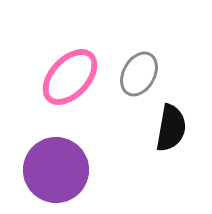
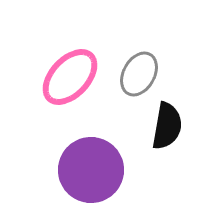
black semicircle: moved 4 px left, 2 px up
purple circle: moved 35 px right
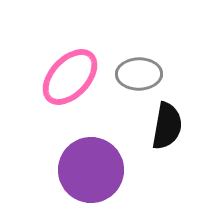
gray ellipse: rotated 60 degrees clockwise
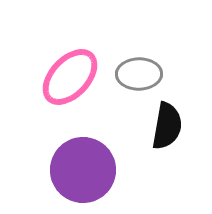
purple circle: moved 8 px left
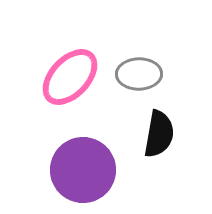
black semicircle: moved 8 px left, 8 px down
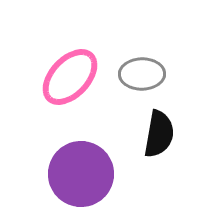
gray ellipse: moved 3 px right
purple circle: moved 2 px left, 4 px down
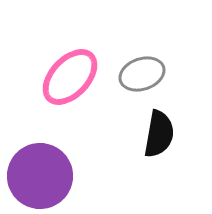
gray ellipse: rotated 18 degrees counterclockwise
purple circle: moved 41 px left, 2 px down
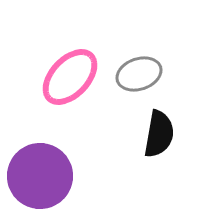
gray ellipse: moved 3 px left
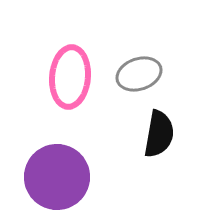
pink ellipse: rotated 38 degrees counterclockwise
purple circle: moved 17 px right, 1 px down
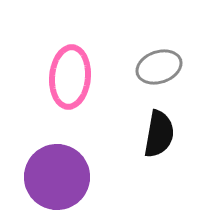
gray ellipse: moved 20 px right, 7 px up
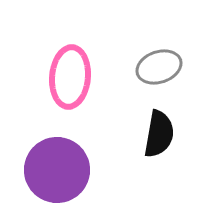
purple circle: moved 7 px up
